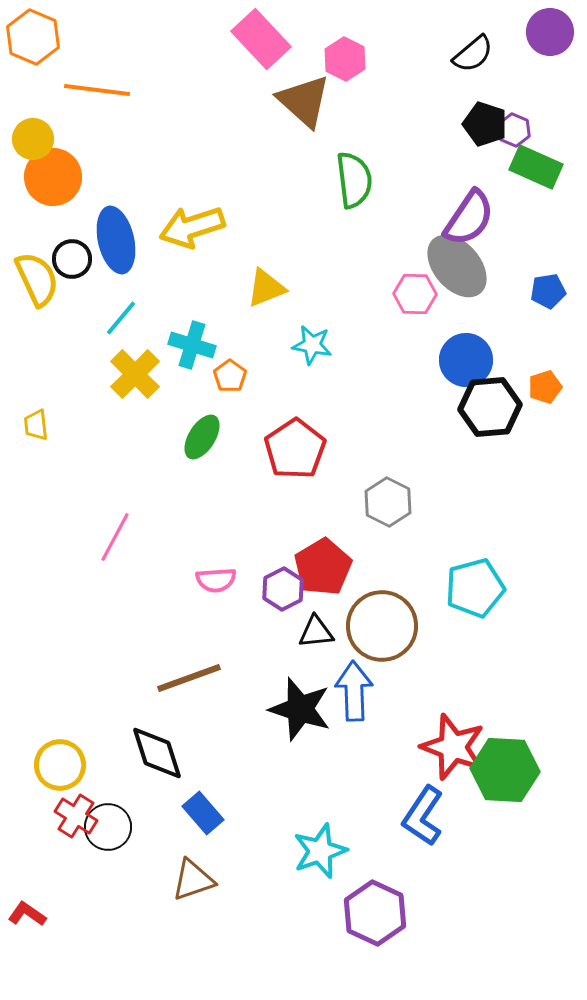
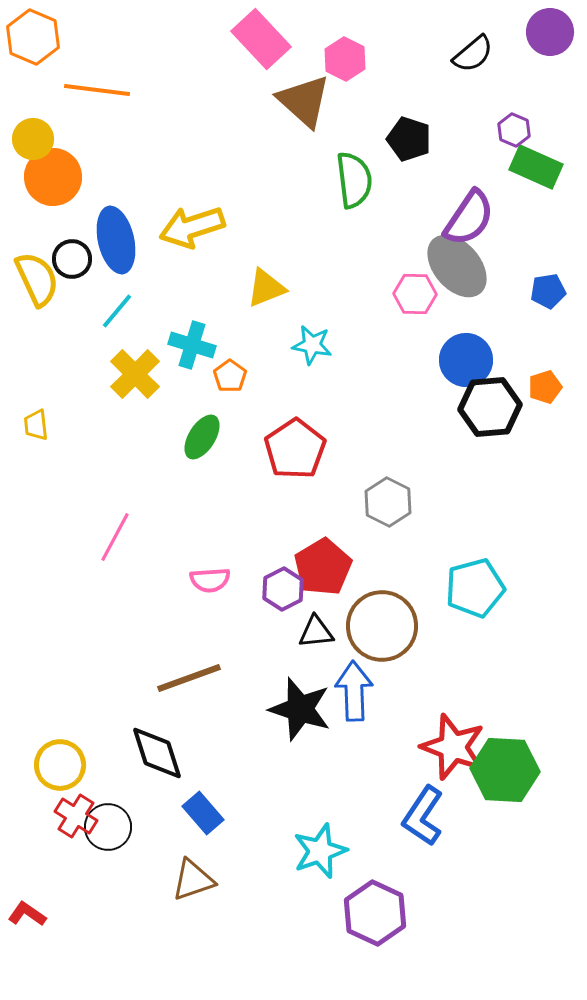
black pentagon at (485, 124): moved 76 px left, 15 px down
cyan line at (121, 318): moved 4 px left, 7 px up
pink semicircle at (216, 580): moved 6 px left
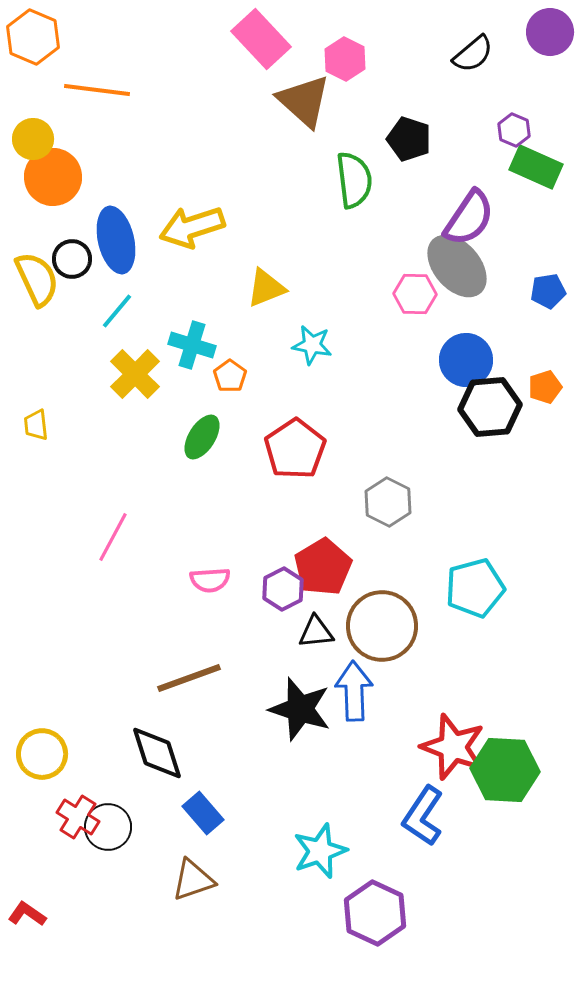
pink line at (115, 537): moved 2 px left
yellow circle at (60, 765): moved 18 px left, 11 px up
red cross at (76, 816): moved 2 px right, 1 px down
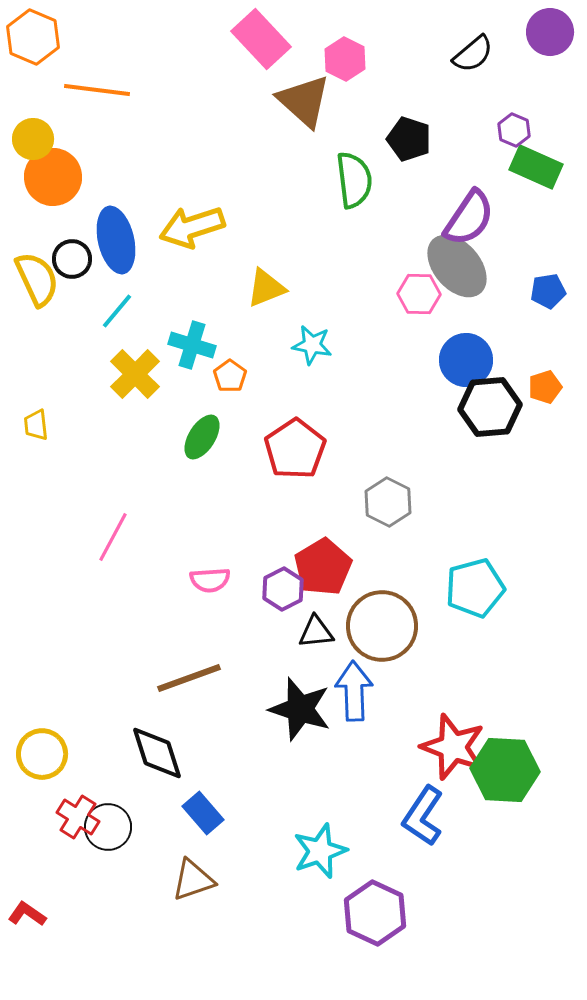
pink hexagon at (415, 294): moved 4 px right
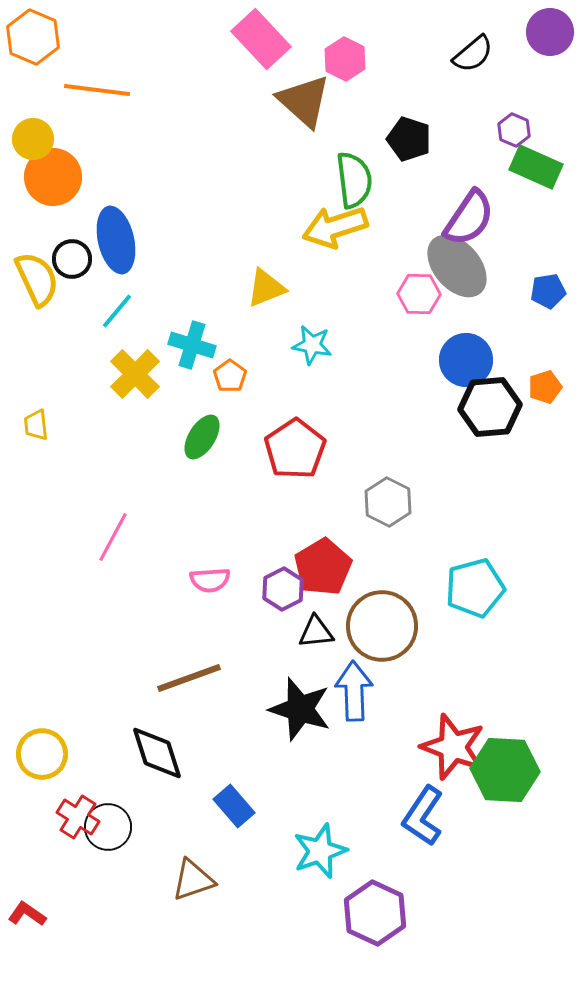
yellow arrow at (192, 227): moved 143 px right
blue rectangle at (203, 813): moved 31 px right, 7 px up
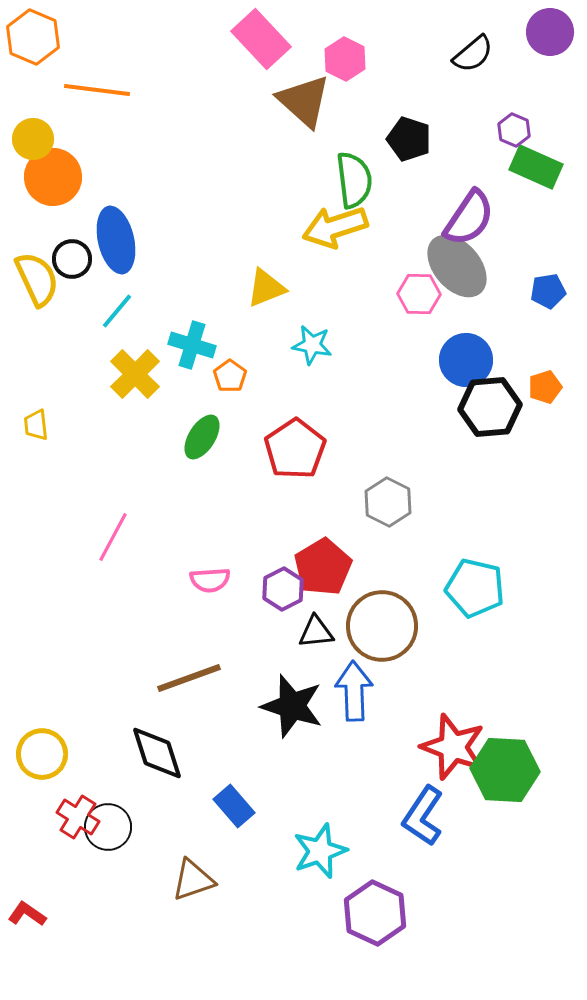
cyan pentagon at (475, 588): rotated 28 degrees clockwise
black star at (300, 709): moved 8 px left, 3 px up
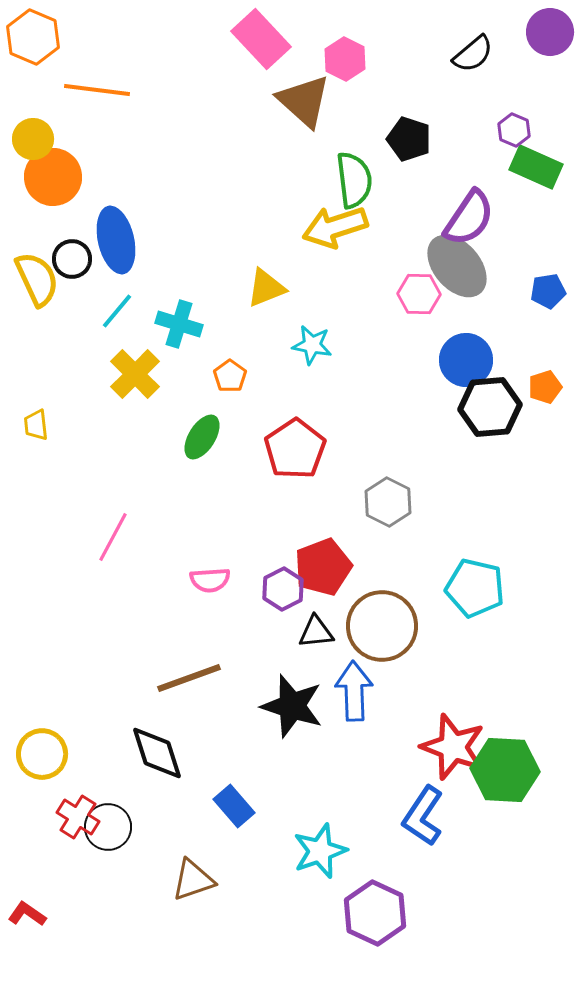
cyan cross at (192, 345): moved 13 px left, 21 px up
red pentagon at (323, 567): rotated 10 degrees clockwise
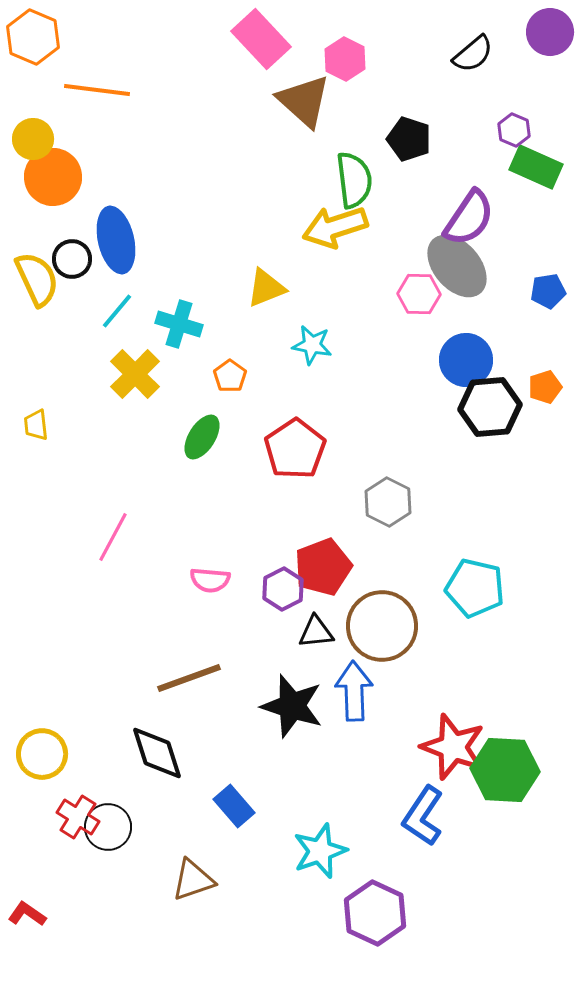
pink semicircle at (210, 580): rotated 9 degrees clockwise
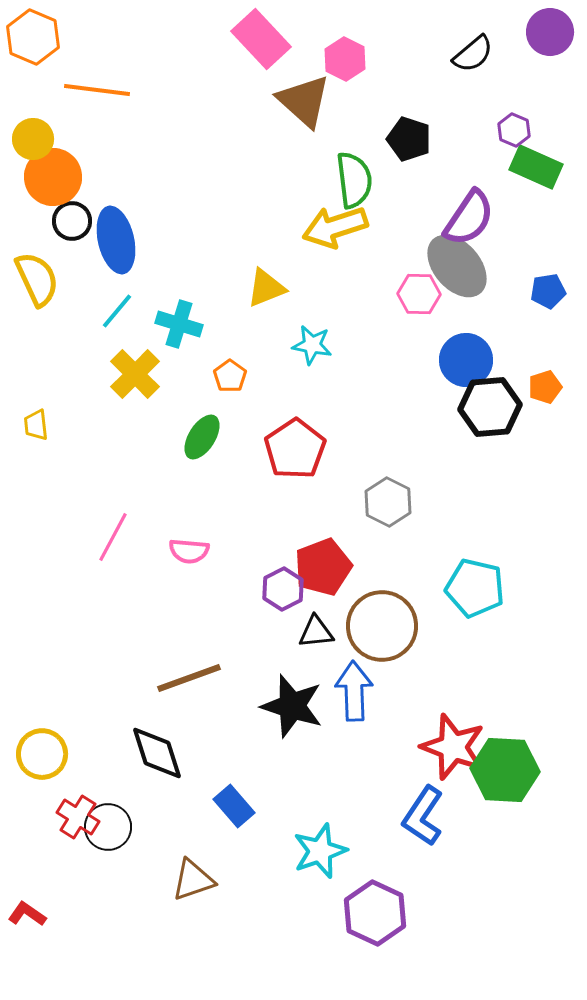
black circle at (72, 259): moved 38 px up
pink semicircle at (210, 580): moved 21 px left, 29 px up
